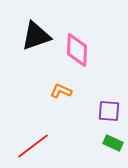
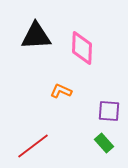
black triangle: rotated 16 degrees clockwise
pink diamond: moved 5 px right, 2 px up
green rectangle: moved 9 px left; rotated 24 degrees clockwise
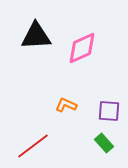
pink diamond: rotated 64 degrees clockwise
orange L-shape: moved 5 px right, 14 px down
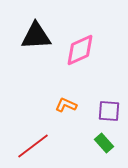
pink diamond: moved 2 px left, 2 px down
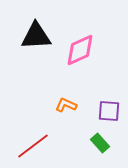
green rectangle: moved 4 px left
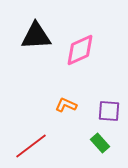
red line: moved 2 px left
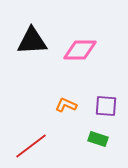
black triangle: moved 4 px left, 5 px down
pink diamond: rotated 24 degrees clockwise
purple square: moved 3 px left, 5 px up
green rectangle: moved 2 px left, 4 px up; rotated 30 degrees counterclockwise
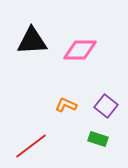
purple square: rotated 35 degrees clockwise
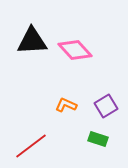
pink diamond: moved 5 px left; rotated 48 degrees clockwise
purple square: rotated 20 degrees clockwise
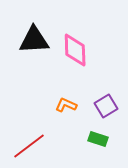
black triangle: moved 2 px right, 1 px up
pink diamond: rotated 40 degrees clockwise
red line: moved 2 px left
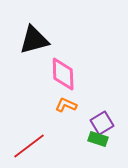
black triangle: rotated 12 degrees counterclockwise
pink diamond: moved 12 px left, 24 px down
purple square: moved 4 px left, 17 px down
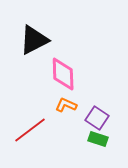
black triangle: rotated 12 degrees counterclockwise
purple square: moved 5 px left, 5 px up; rotated 25 degrees counterclockwise
red line: moved 1 px right, 16 px up
